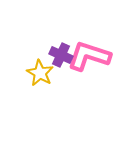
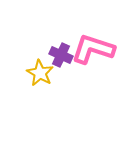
pink L-shape: moved 4 px right, 7 px up
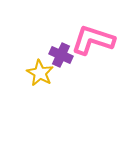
pink L-shape: moved 9 px up
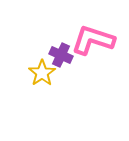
yellow star: moved 2 px right; rotated 8 degrees clockwise
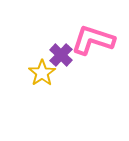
purple cross: rotated 20 degrees clockwise
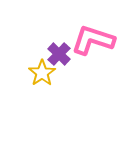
purple cross: moved 2 px left, 1 px up
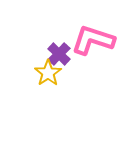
yellow star: moved 6 px right
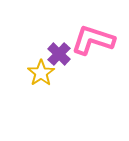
yellow star: moved 7 px left
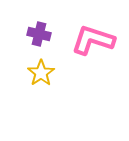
purple cross: moved 20 px left, 20 px up; rotated 30 degrees counterclockwise
